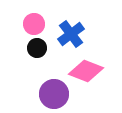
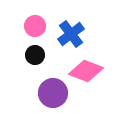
pink circle: moved 1 px right, 2 px down
black circle: moved 2 px left, 7 px down
purple circle: moved 1 px left, 1 px up
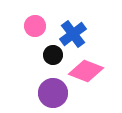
blue cross: moved 2 px right
black circle: moved 18 px right
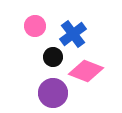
black circle: moved 2 px down
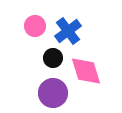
blue cross: moved 5 px left, 3 px up
black circle: moved 1 px down
pink diamond: rotated 52 degrees clockwise
